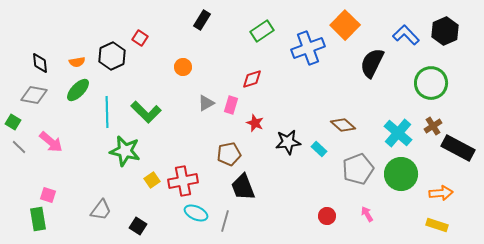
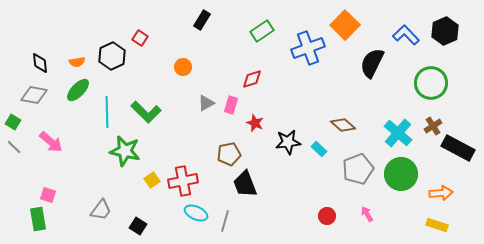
gray line at (19, 147): moved 5 px left
black trapezoid at (243, 187): moved 2 px right, 3 px up
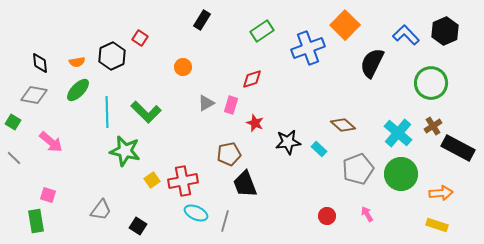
gray line at (14, 147): moved 11 px down
green rectangle at (38, 219): moved 2 px left, 2 px down
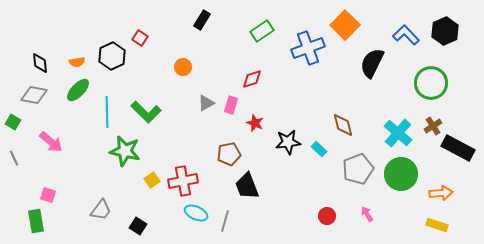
brown diamond at (343, 125): rotated 35 degrees clockwise
gray line at (14, 158): rotated 21 degrees clockwise
black trapezoid at (245, 184): moved 2 px right, 2 px down
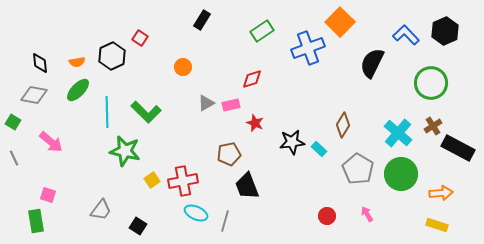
orange square at (345, 25): moved 5 px left, 3 px up
pink rectangle at (231, 105): rotated 60 degrees clockwise
brown diamond at (343, 125): rotated 45 degrees clockwise
black star at (288, 142): moved 4 px right
gray pentagon at (358, 169): rotated 20 degrees counterclockwise
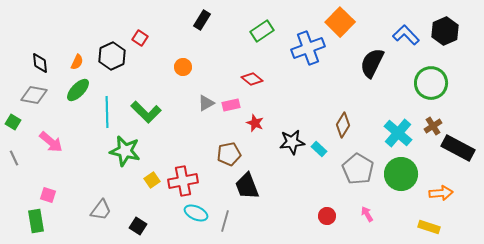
orange semicircle at (77, 62): rotated 56 degrees counterclockwise
red diamond at (252, 79): rotated 55 degrees clockwise
yellow rectangle at (437, 225): moved 8 px left, 2 px down
